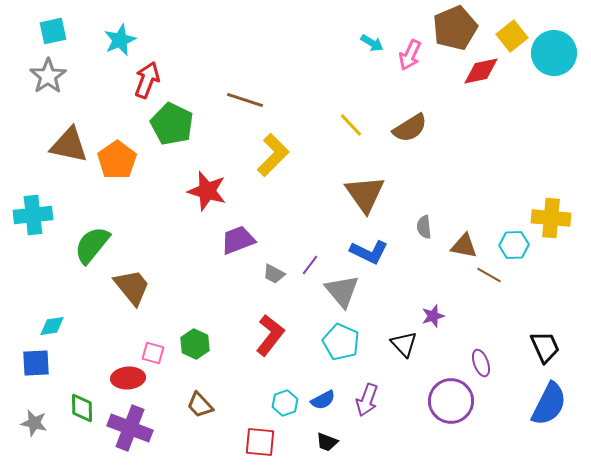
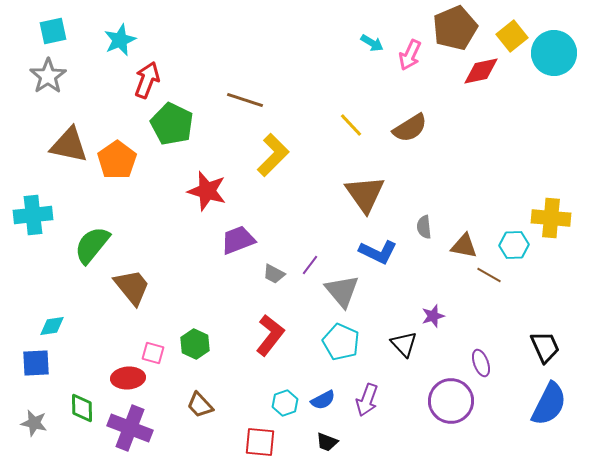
blue L-shape at (369, 252): moved 9 px right
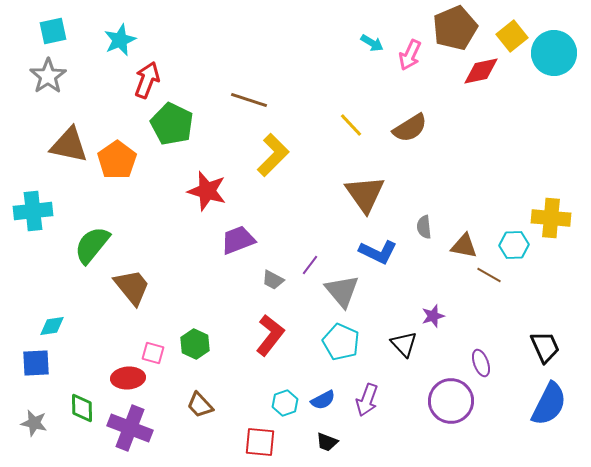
brown line at (245, 100): moved 4 px right
cyan cross at (33, 215): moved 4 px up
gray trapezoid at (274, 274): moved 1 px left, 6 px down
